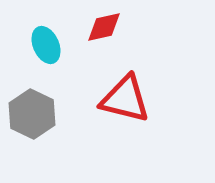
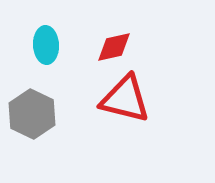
red diamond: moved 10 px right, 20 px down
cyan ellipse: rotated 21 degrees clockwise
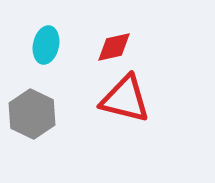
cyan ellipse: rotated 15 degrees clockwise
